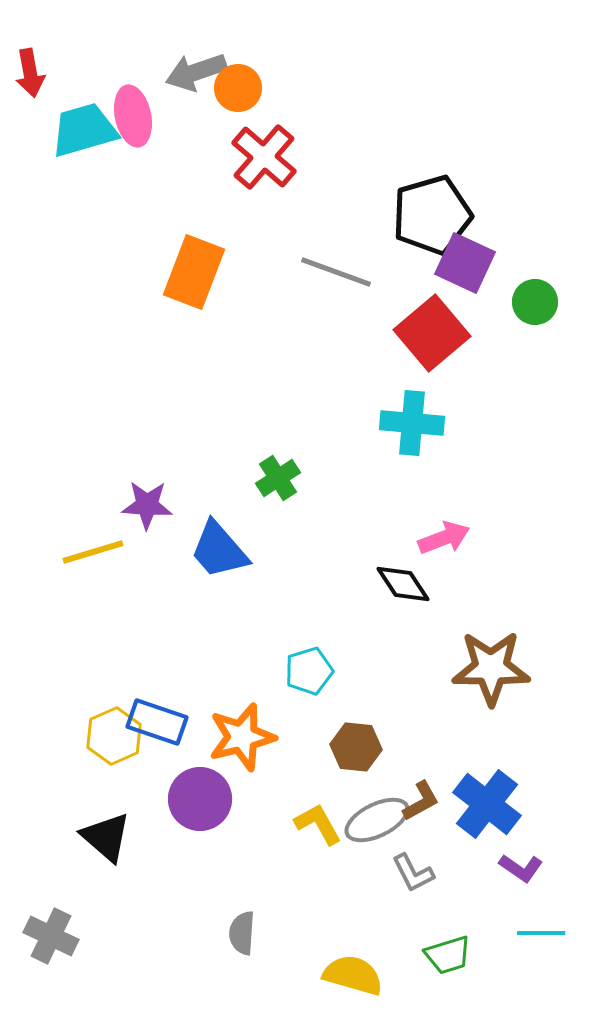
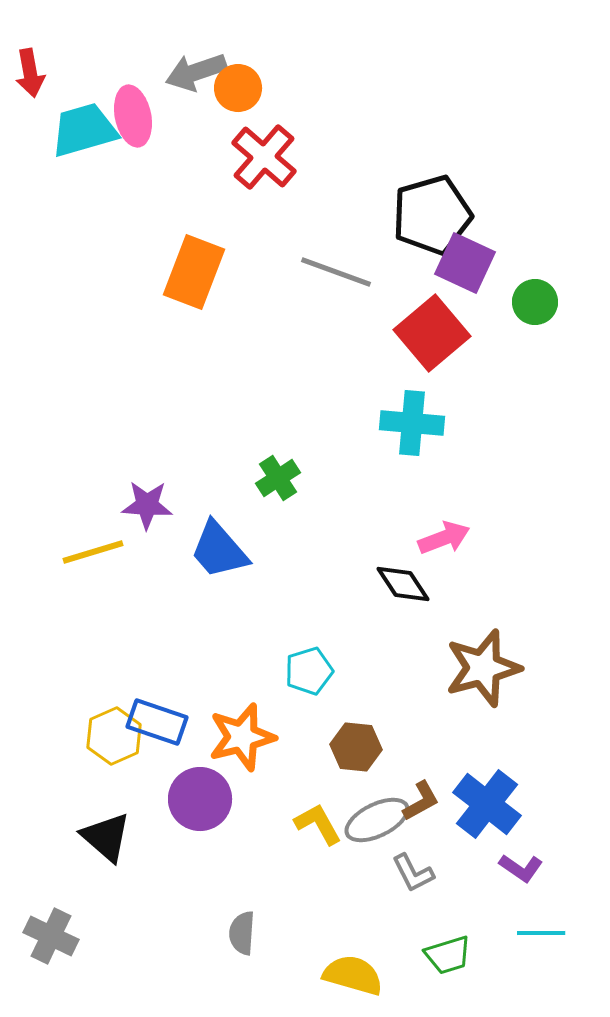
brown star: moved 8 px left; rotated 16 degrees counterclockwise
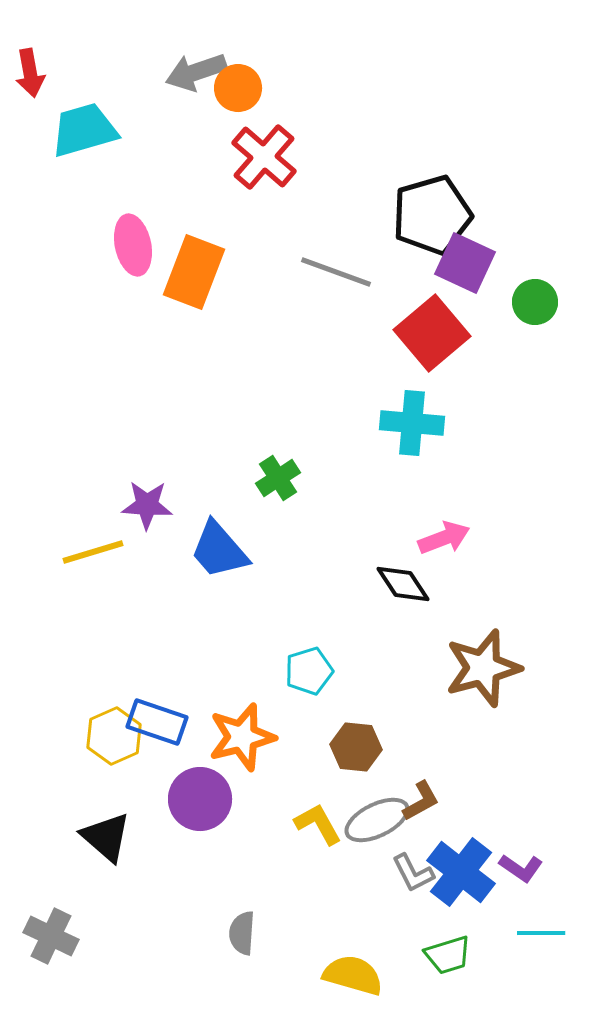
pink ellipse: moved 129 px down
blue cross: moved 26 px left, 68 px down
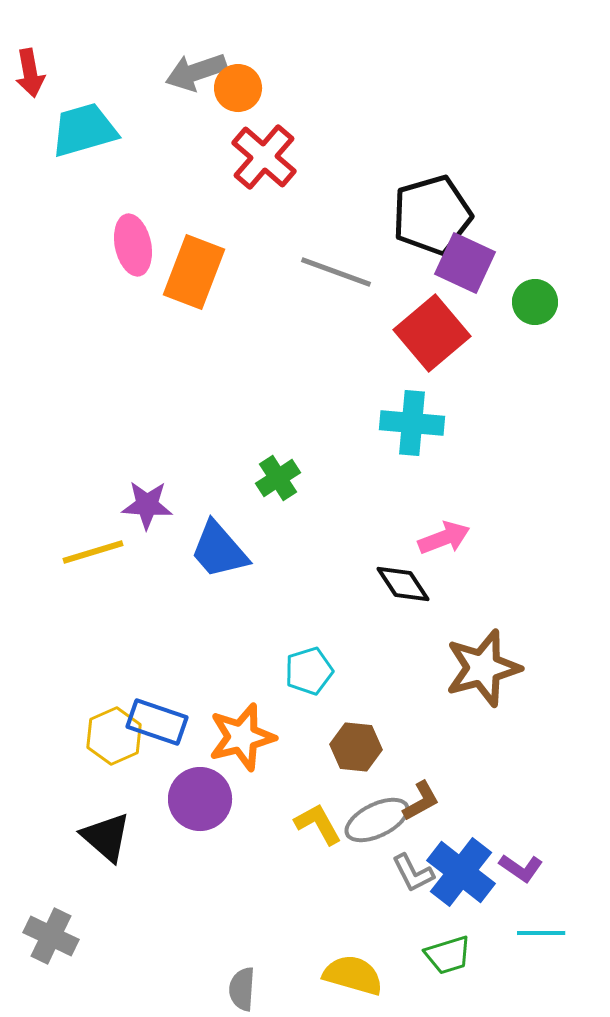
gray semicircle: moved 56 px down
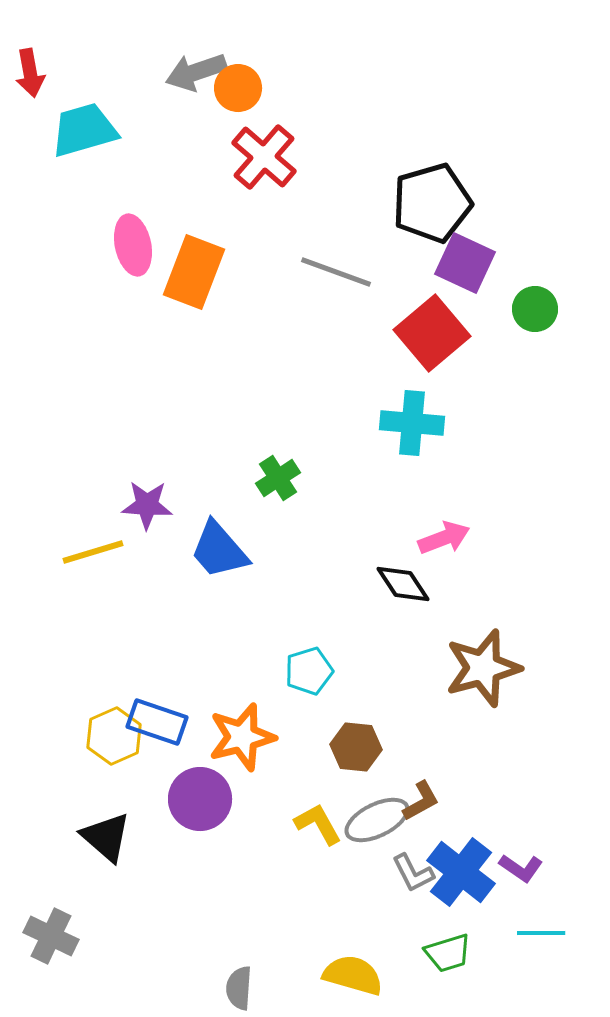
black pentagon: moved 12 px up
green circle: moved 7 px down
green trapezoid: moved 2 px up
gray semicircle: moved 3 px left, 1 px up
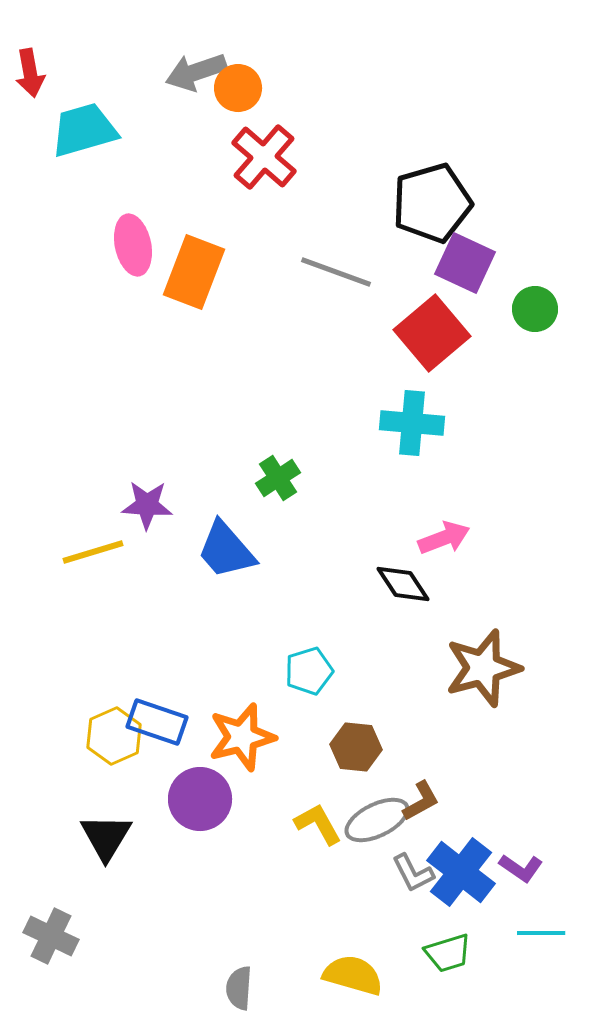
blue trapezoid: moved 7 px right
black triangle: rotated 20 degrees clockwise
